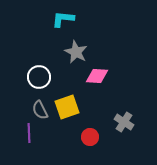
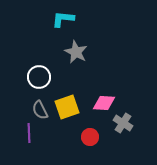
pink diamond: moved 7 px right, 27 px down
gray cross: moved 1 px left, 1 px down
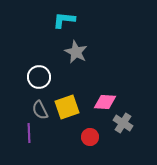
cyan L-shape: moved 1 px right, 1 px down
pink diamond: moved 1 px right, 1 px up
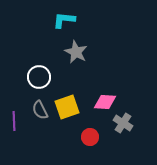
purple line: moved 15 px left, 12 px up
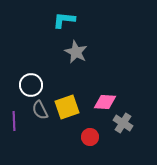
white circle: moved 8 px left, 8 px down
